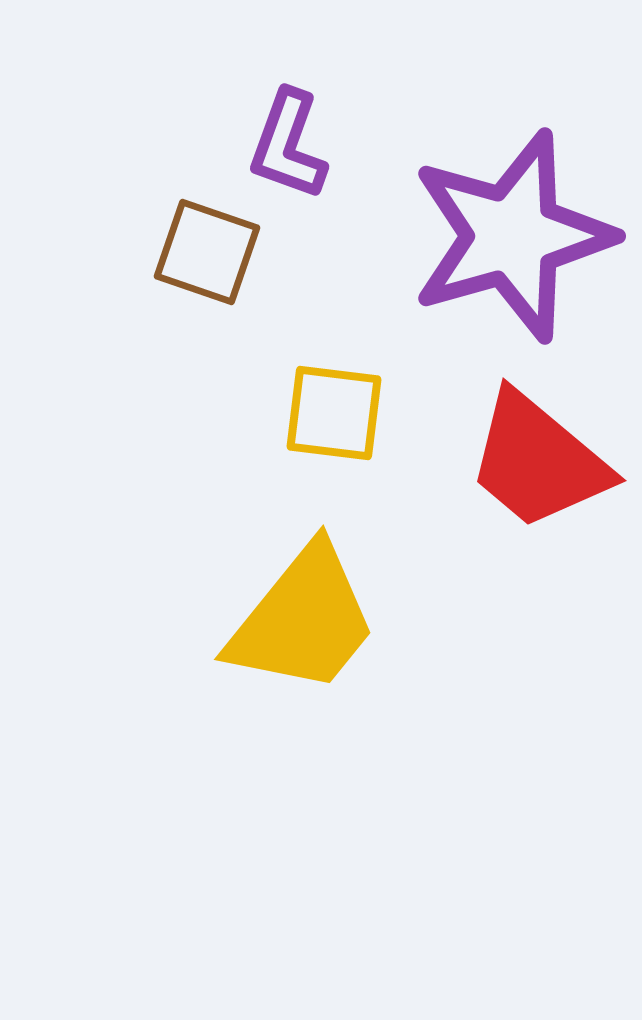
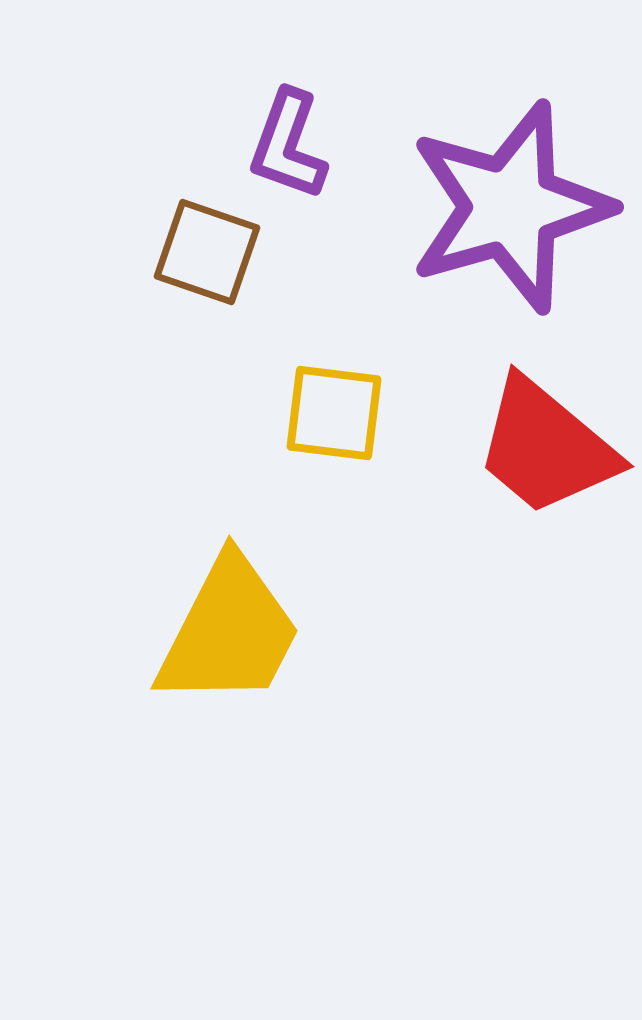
purple star: moved 2 px left, 29 px up
red trapezoid: moved 8 px right, 14 px up
yellow trapezoid: moved 74 px left, 12 px down; rotated 12 degrees counterclockwise
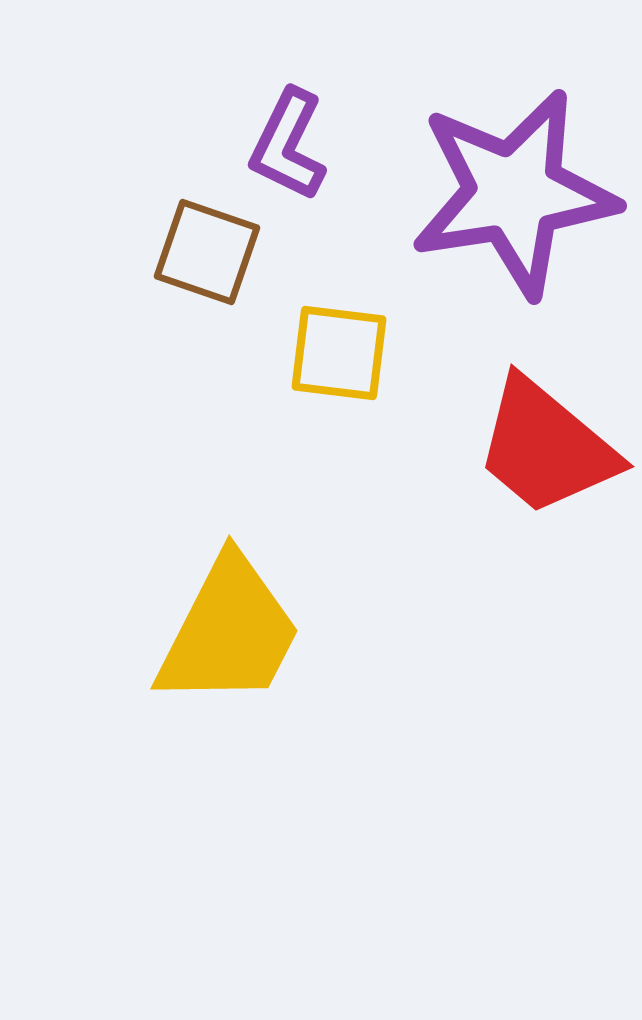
purple L-shape: rotated 6 degrees clockwise
purple star: moved 4 px right, 14 px up; rotated 7 degrees clockwise
yellow square: moved 5 px right, 60 px up
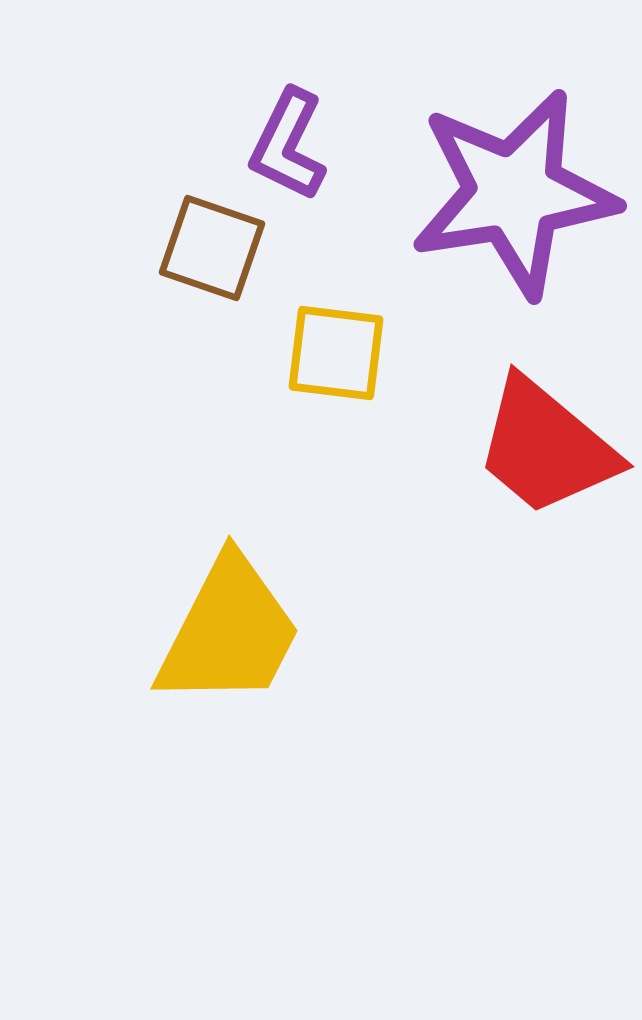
brown square: moved 5 px right, 4 px up
yellow square: moved 3 px left
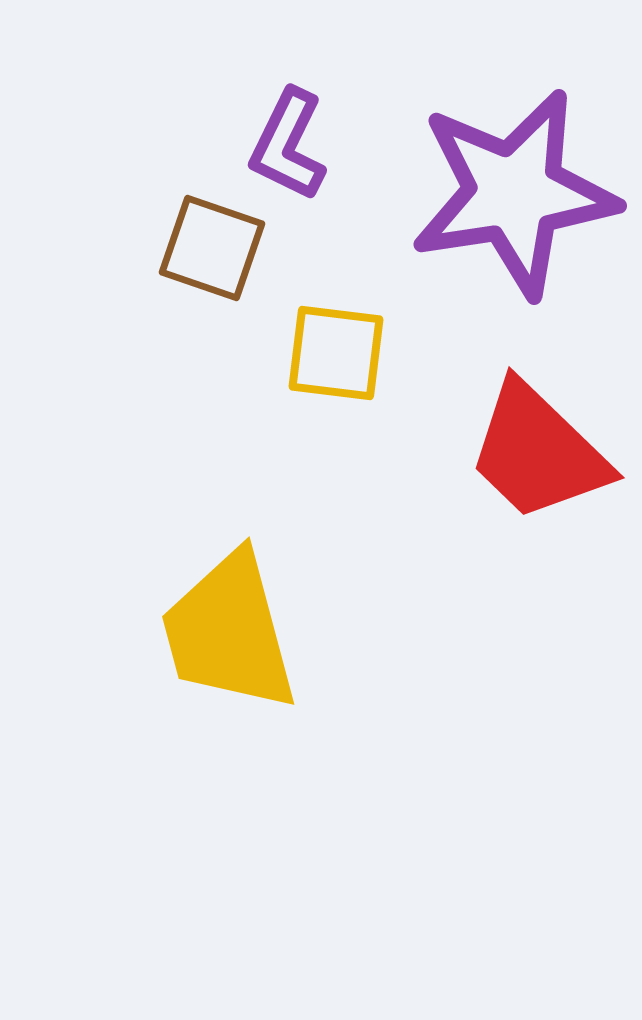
red trapezoid: moved 8 px left, 5 px down; rotated 4 degrees clockwise
yellow trapezoid: rotated 138 degrees clockwise
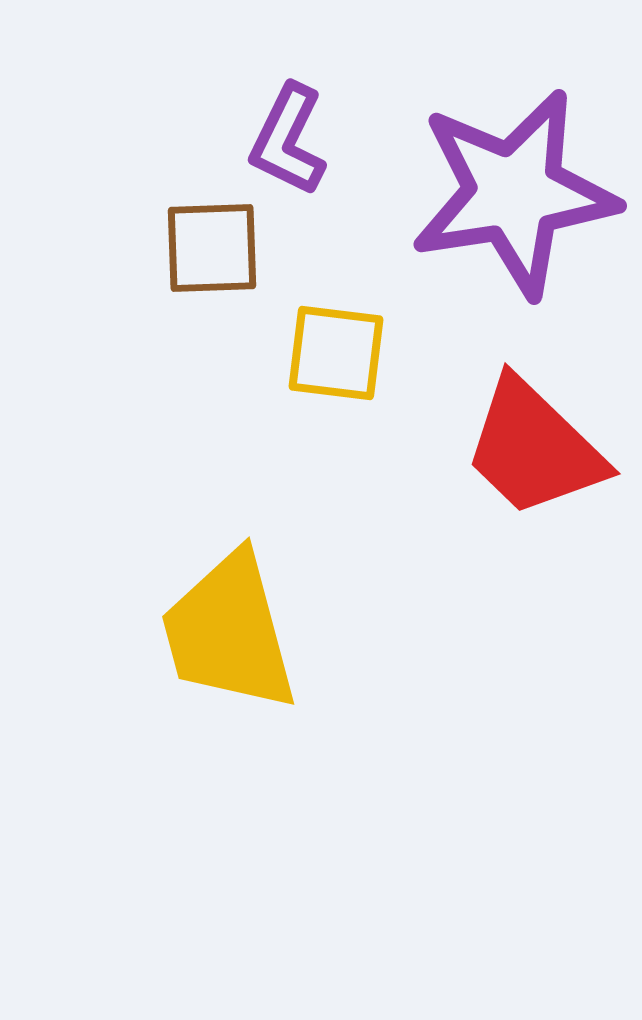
purple L-shape: moved 5 px up
brown square: rotated 21 degrees counterclockwise
red trapezoid: moved 4 px left, 4 px up
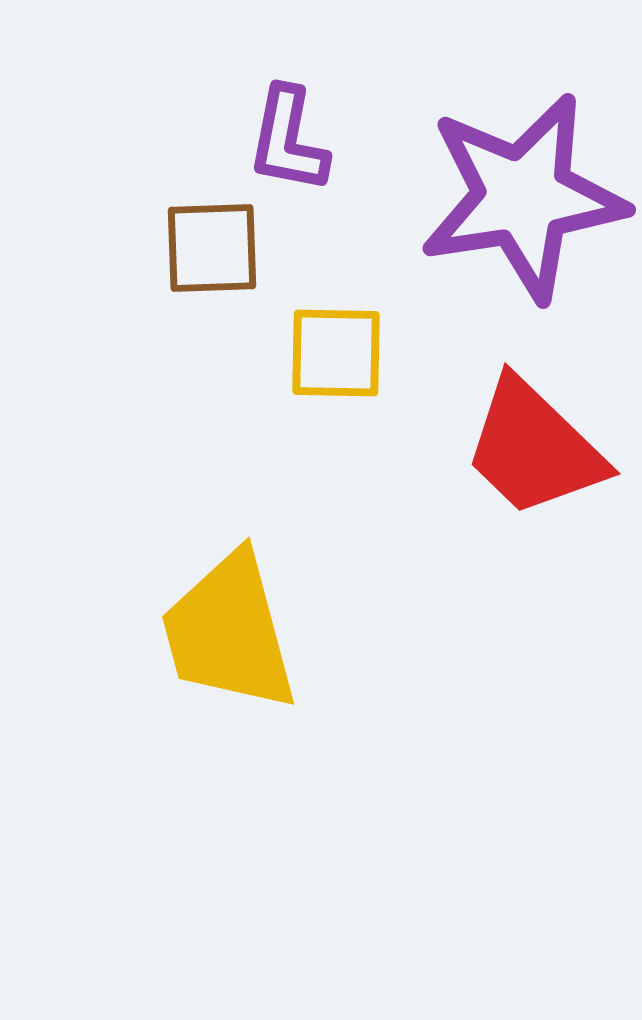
purple L-shape: rotated 15 degrees counterclockwise
purple star: moved 9 px right, 4 px down
yellow square: rotated 6 degrees counterclockwise
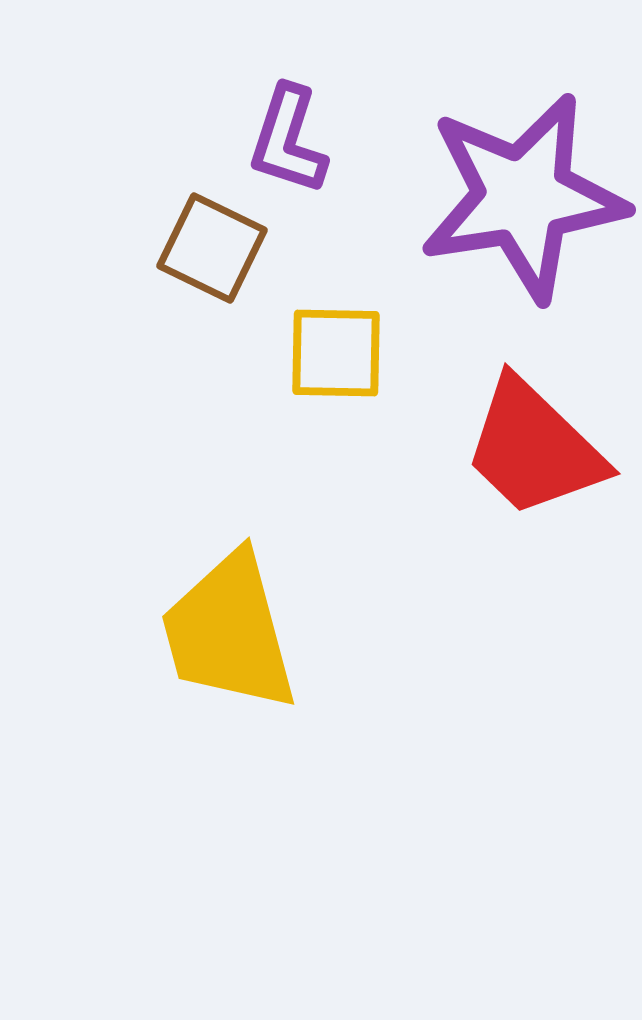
purple L-shape: rotated 7 degrees clockwise
brown square: rotated 28 degrees clockwise
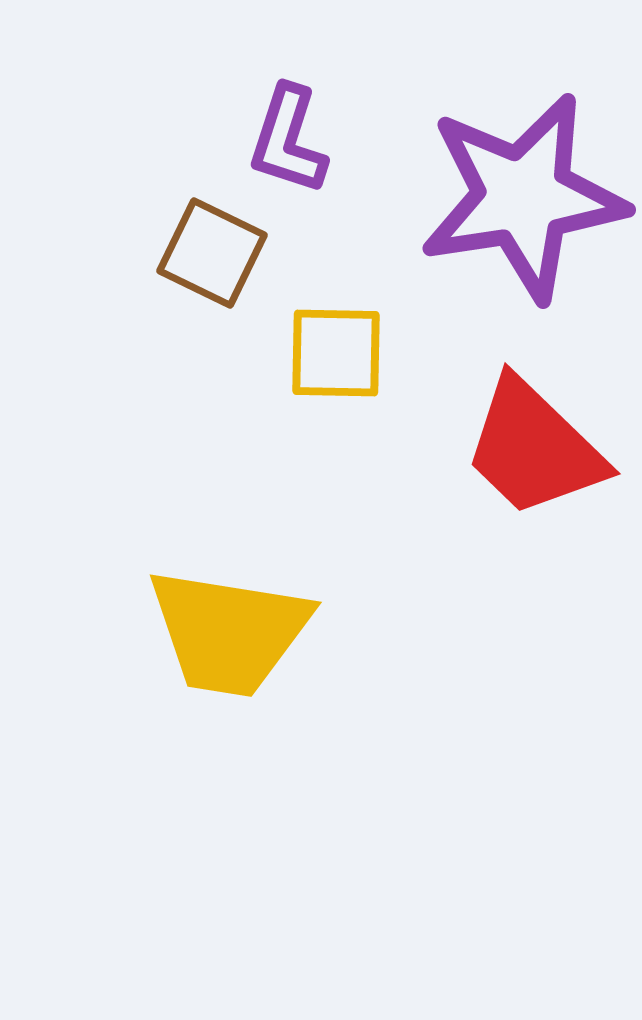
brown square: moved 5 px down
yellow trapezoid: rotated 66 degrees counterclockwise
